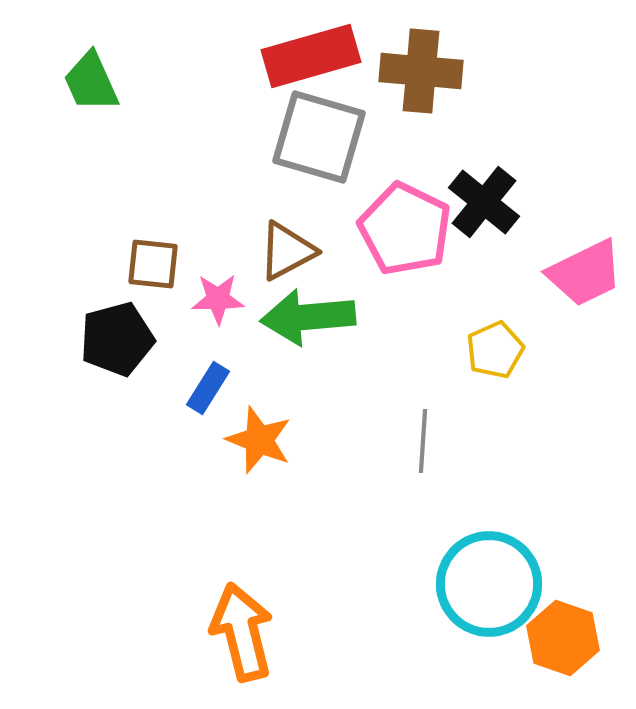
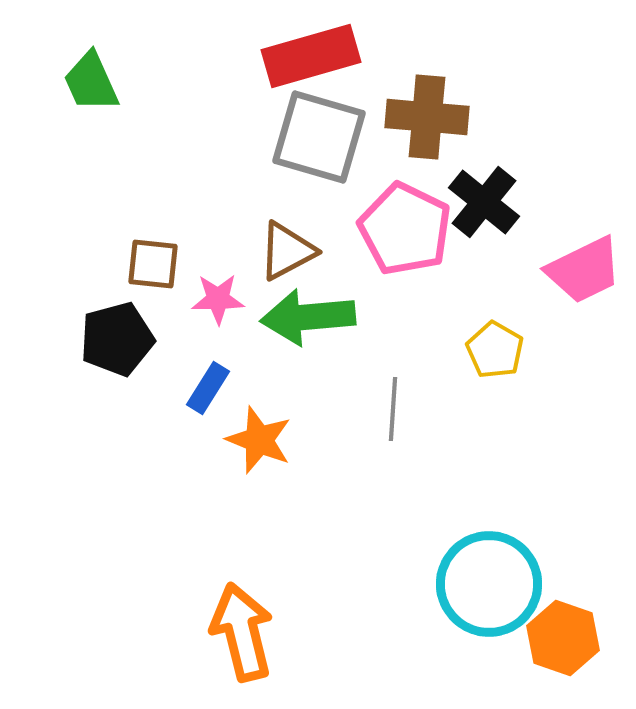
brown cross: moved 6 px right, 46 px down
pink trapezoid: moved 1 px left, 3 px up
yellow pentagon: rotated 18 degrees counterclockwise
gray line: moved 30 px left, 32 px up
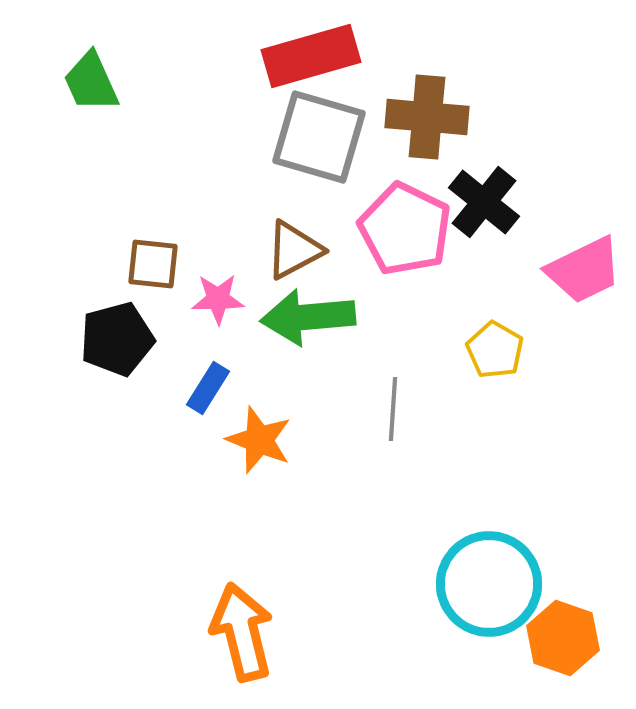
brown triangle: moved 7 px right, 1 px up
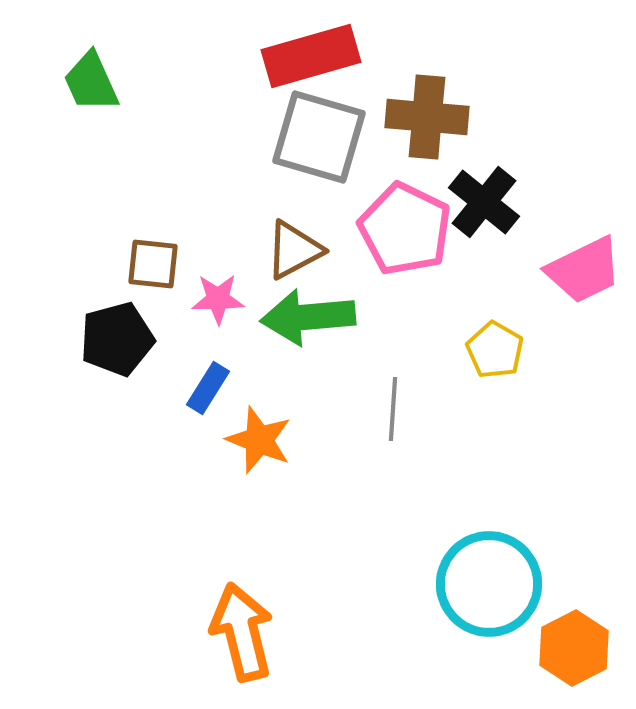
orange hexagon: moved 11 px right, 10 px down; rotated 14 degrees clockwise
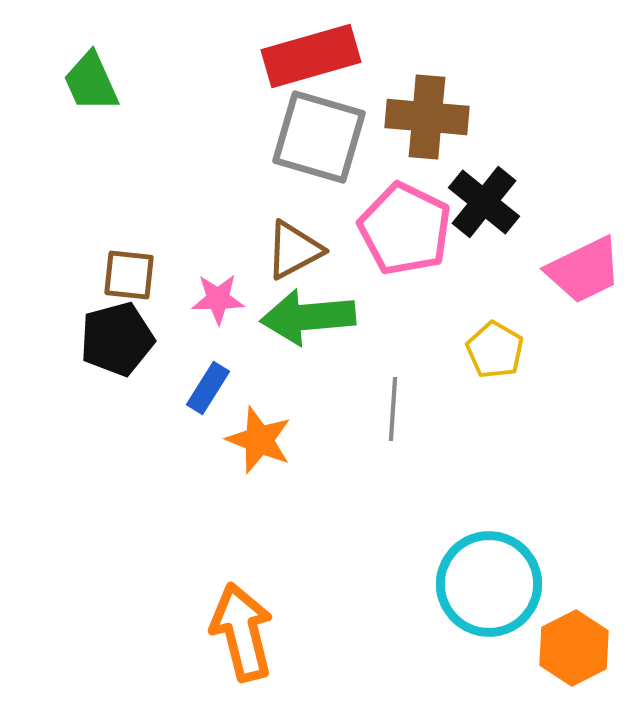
brown square: moved 24 px left, 11 px down
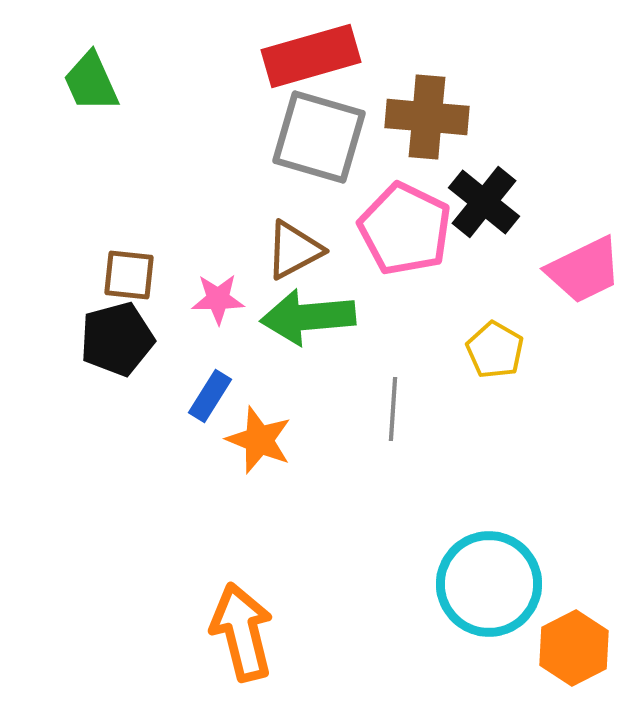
blue rectangle: moved 2 px right, 8 px down
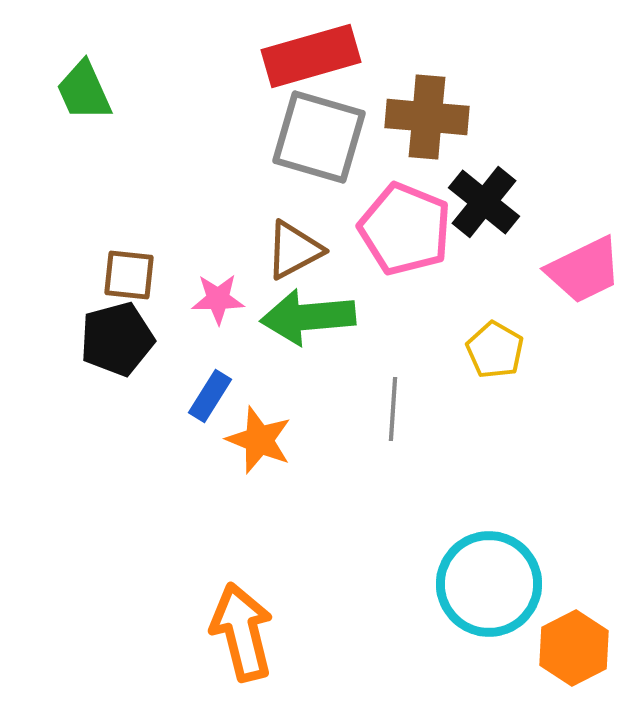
green trapezoid: moved 7 px left, 9 px down
pink pentagon: rotated 4 degrees counterclockwise
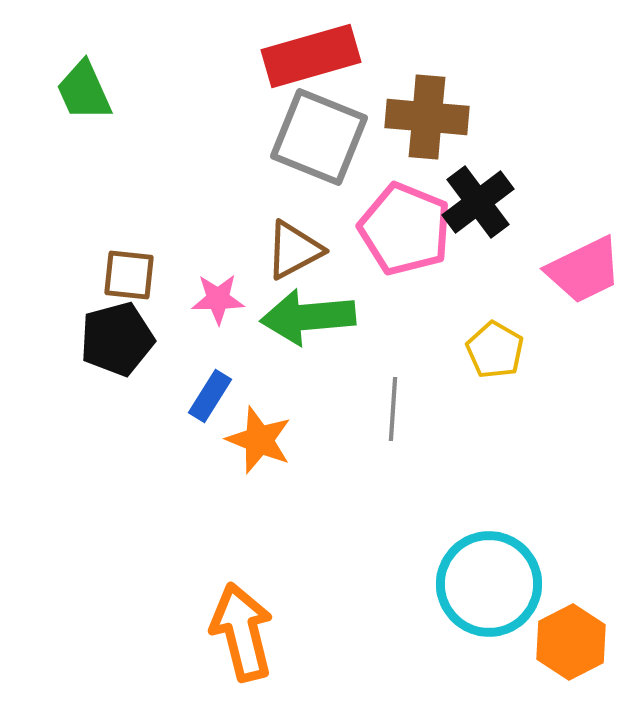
gray square: rotated 6 degrees clockwise
black cross: moved 6 px left; rotated 14 degrees clockwise
orange hexagon: moved 3 px left, 6 px up
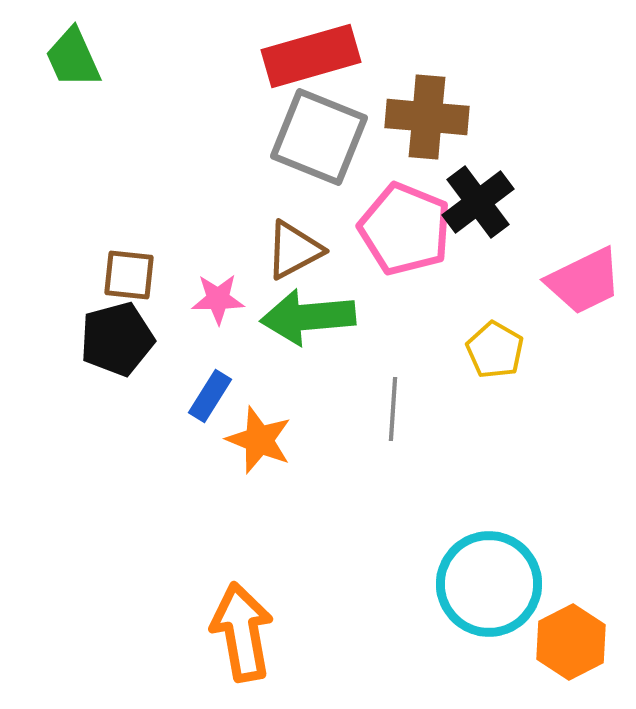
green trapezoid: moved 11 px left, 33 px up
pink trapezoid: moved 11 px down
orange arrow: rotated 4 degrees clockwise
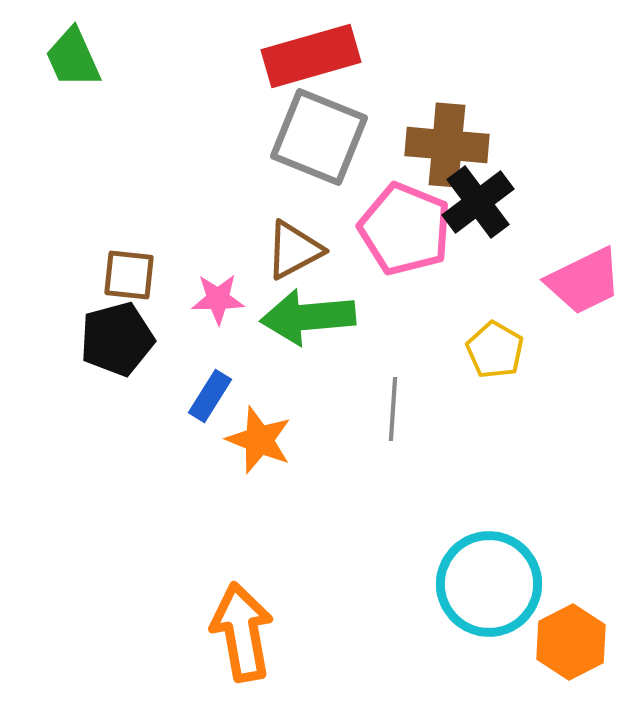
brown cross: moved 20 px right, 28 px down
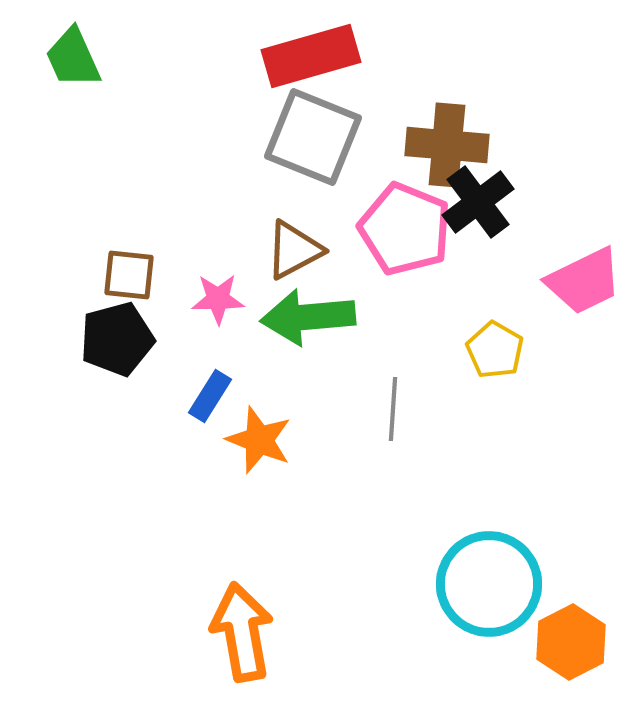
gray square: moved 6 px left
